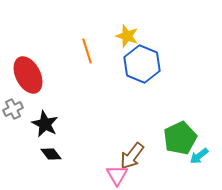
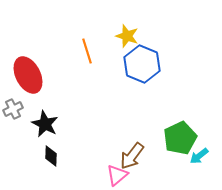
black diamond: moved 2 px down; rotated 40 degrees clockwise
pink triangle: rotated 20 degrees clockwise
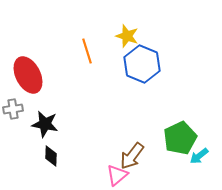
gray cross: rotated 18 degrees clockwise
black star: rotated 16 degrees counterclockwise
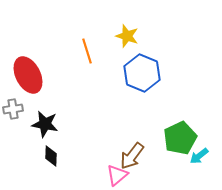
blue hexagon: moved 9 px down
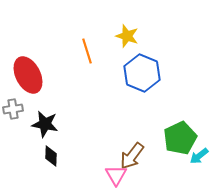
pink triangle: moved 1 px left; rotated 20 degrees counterclockwise
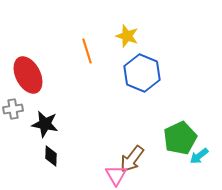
brown arrow: moved 3 px down
